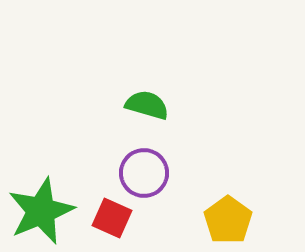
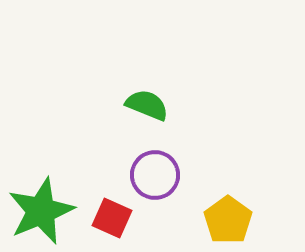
green semicircle: rotated 6 degrees clockwise
purple circle: moved 11 px right, 2 px down
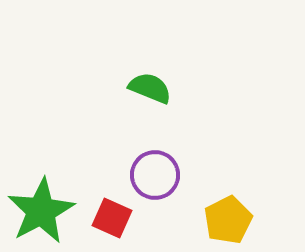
green semicircle: moved 3 px right, 17 px up
green star: rotated 6 degrees counterclockwise
yellow pentagon: rotated 9 degrees clockwise
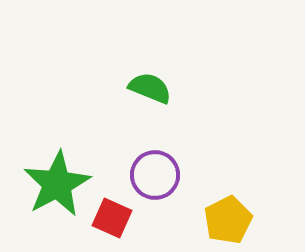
green star: moved 16 px right, 27 px up
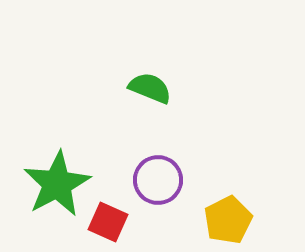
purple circle: moved 3 px right, 5 px down
red square: moved 4 px left, 4 px down
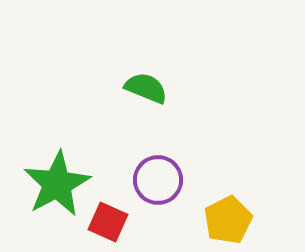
green semicircle: moved 4 px left
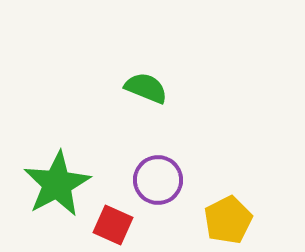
red square: moved 5 px right, 3 px down
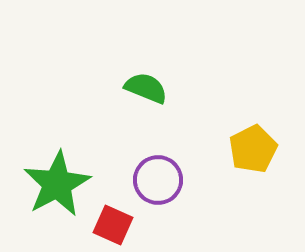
yellow pentagon: moved 25 px right, 71 px up
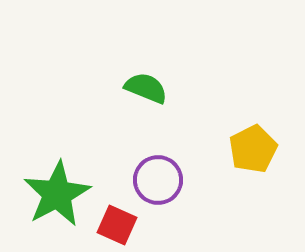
green star: moved 10 px down
red square: moved 4 px right
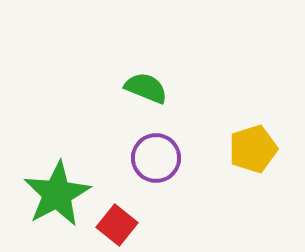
yellow pentagon: rotated 9 degrees clockwise
purple circle: moved 2 px left, 22 px up
red square: rotated 15 degrees clockwise
